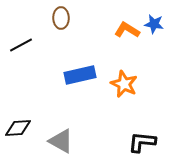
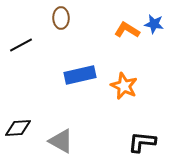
orange star: moved 2 px down
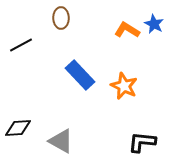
blue star: rotated 18 degrees clockwise
blue rectangle: rotated 60 degrees clockwise
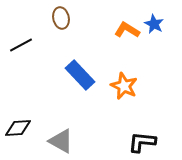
brown ellipse: rotated 10 degrees counterclockwise
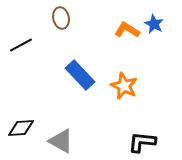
black diamond: moved 3 px right
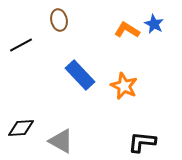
brown ellipse: moved 2 px left, 2 px down
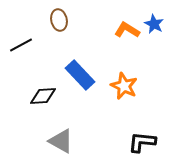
black diamond: moved 22 px right, 32 px up
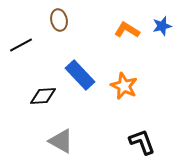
blue star: moved 8 px right, 2 px down; rotated 30 degrees clockwise
black L-shape: rotated 64 degrees clockwise
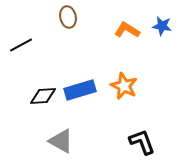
brown ellipse: moved 9 px right, 3 px up
blue star: rotated 24 degrees clockwise
blue rectangle: moved 15 px down; rotated 64 degrees counterclockwise
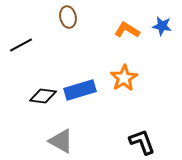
orange star: moved 8 px up; rotated 16 degrees clockwise
black diamond: rotated 12 degrees clockwise
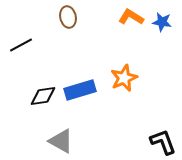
blue star: moved 4 px up
orange L-shape: moved 4 px right, 13 px up
orange star: rotated 8 degrees clockwise
black diamond: rotated 16 degrees counterclockwise
black L-shape: moved 21 px right
